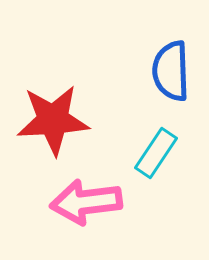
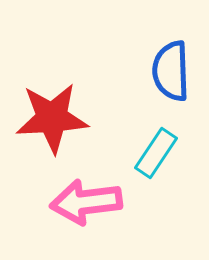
red star: moved 1 px left, 2 px up
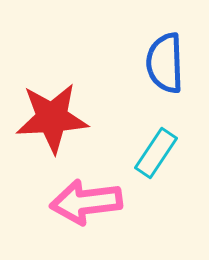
blue semicircle: moved 6 px left, 8 px up
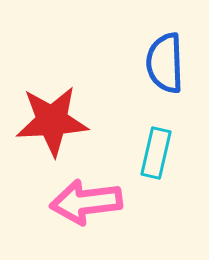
red star: moved 3 px down
cyan rectangle: rotated 21 degrees counterclockwise
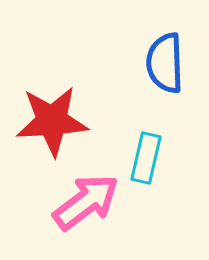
cyan rectangle: moved 10 px left, 5 px down
pink arrow: rotated 150 degrees clockwise
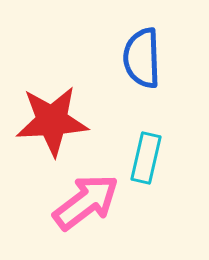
blue semicircle: moved 23 px left, 5 px up
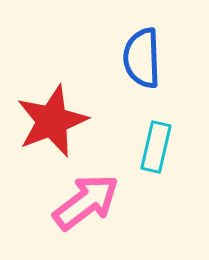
red star: rotated 18 degrees counterclockwise
cyan rectangle: moved 10 px right, 11 px up
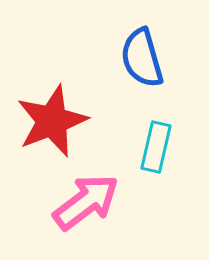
blue semicircle: rotated 14 degrees counterclockwise
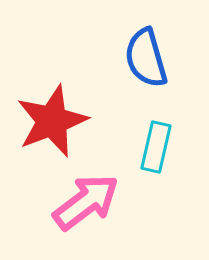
blue semicircle: moved 4 px right
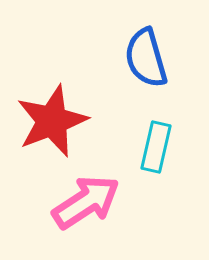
pink arrow: rotated 4 degrees clockwise
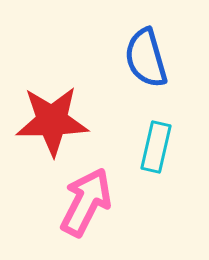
red star: rotated 20 degrees clockwise
pink arrow: rotated 30 degrees counterclockwise
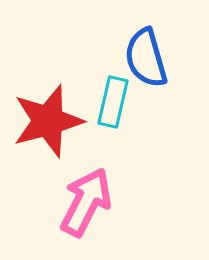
red star: moved 4 px left; rotated 14 degrees counterclockwise
cyan rectangle: moved 43 px left, 45 px up
